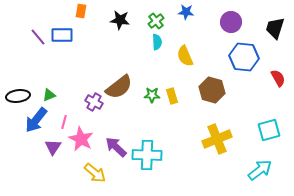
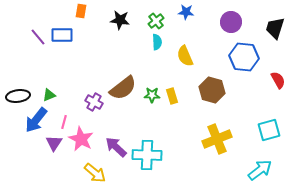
red semicircle: moved 2 px down
brown semicircle: moved 4 px right, 1 px down
purple triangle: moved 1 px right, 4 px up
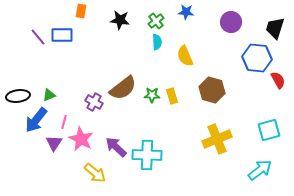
blue hexagon: moved 13 px right, 1 px down
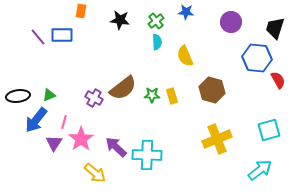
purple cross: moved 4 px up
pink star: rotated 10 degrees clockwise
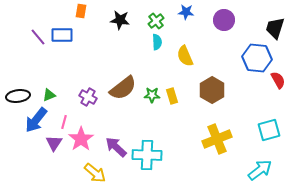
purple circle: moved 7 px left, 2 px up
brown hexagon: rotated 15 degrees clockwise
purple cross: moved 6 px left, 1 px up
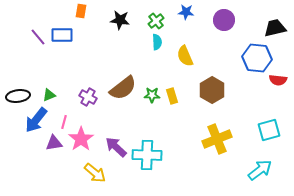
black trapezoid: rotated 60 degrees clockwise
red semicircle: rotated 126 degrees clockwise
purple triangle: rotated 48 degrees clockwise
